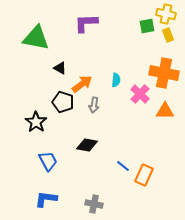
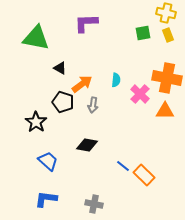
yellow cross: moved 1 px up
green square: moved 4 px left, 7 px down
orange cross: moved 3 px right, 5 px down
gray arrow: moved 1 px left
blue trapezoid: rotated 20 degrees counterclockwise
orange rectangle: rotated 70 degrees counterclockwise
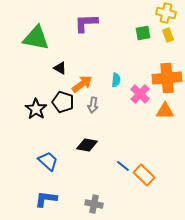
orange cross: rotated 16 degrees counterclockwise
black star: moved 13 px up
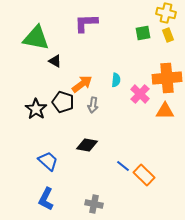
black triangle: moved 5 px left, 7 px up
blue L-shape: rotated 70 degrees counterclockwise
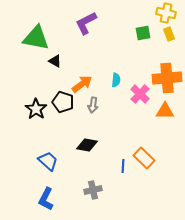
purple L-shape: rotated 25 degrees counterclockwise
yellow rectangle: moved 1 px right, 1 px up
blue line: rotated 56 degrees clockwise
orange rectangle: moved 17 px up
gray cross: moved 1 px left, 14 px up; rotated 24 degrees counterclockwise
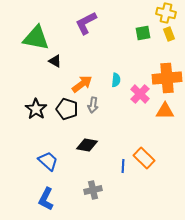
black pentagon: moved 4 px right, 7 px down
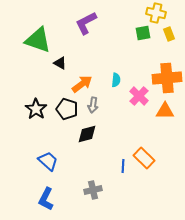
yellow cross: moved 10 px left
green triangle: moved 2 px right, 2 px down; rotated 8 degrees clockwise
black triangle: moved 5 px right, 2 px down
pink cross: moved 1 px left, 2 px down
black diamond: moved 11 px up; rotated 25 degrees counterclockwise
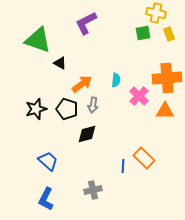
black star: rotated 20 degrees clockwise
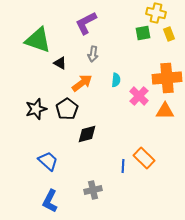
orange arrow: moved 1 px up
gray arrow: moved 51 px up
black pentagon: rotated 20 degrees clockwise
blue L-shape: moved 4 px right, 2 px down
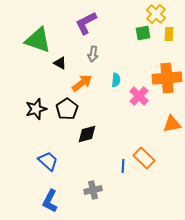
yellow cross: moved 1 px down; rotated 30 degrees clockwise
yellow rectangle: rotated 24 degrees clockwise
orange triangle: moved 7 px right, 13 px down; rotated 12 degrees counterclockwise
